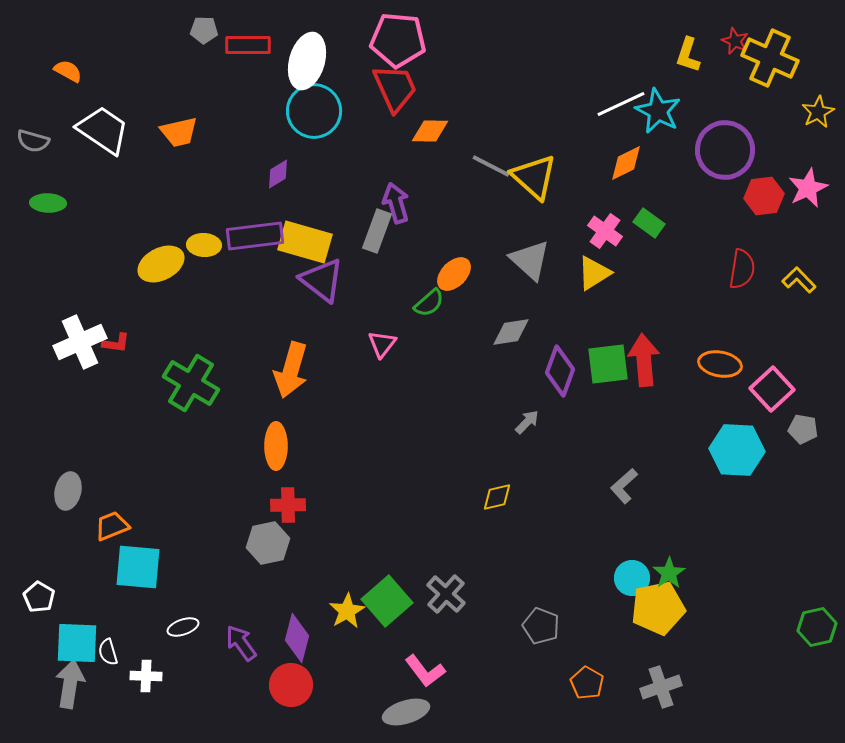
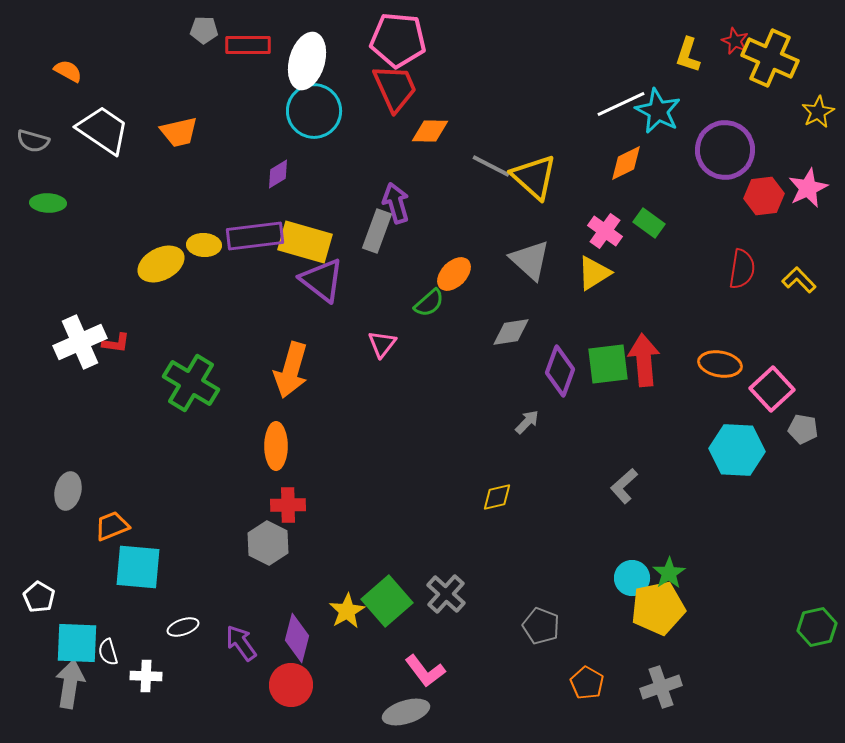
gray hexagon at (268, 543): rotated 21 degrees counterclockwise
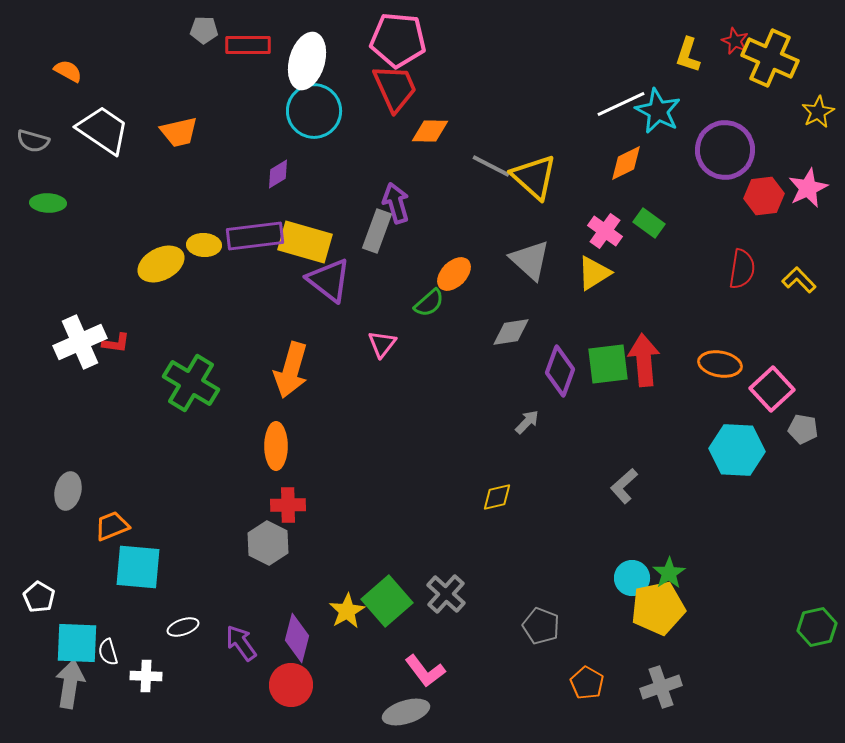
purple triangle at (322, 280): moved 7 px right
